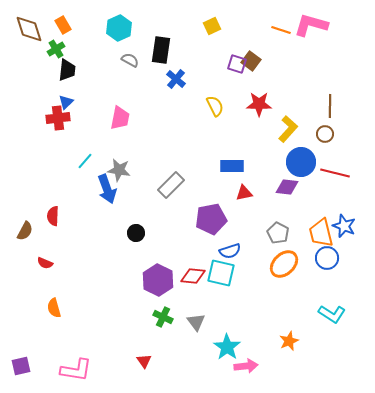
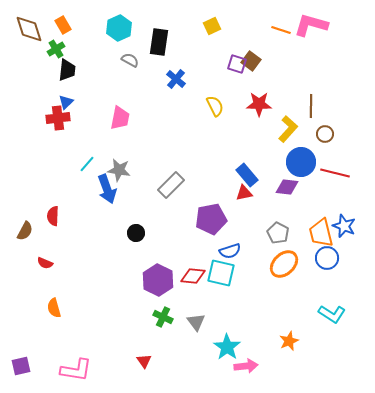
black rectangle at (161, 50): moved 2 px left, 8 px up
brown line at (330, 106): moved 19 px left
cyan line at (85, 161): moved 2 px right, 3 px down
blue rectangle at (232, 166): moved 15 px right, 9 px down; rotated 50 degrees clockwise
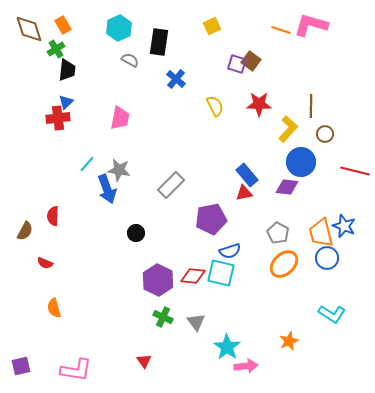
red line at (335, 173): moved 20 px right, 2 px up
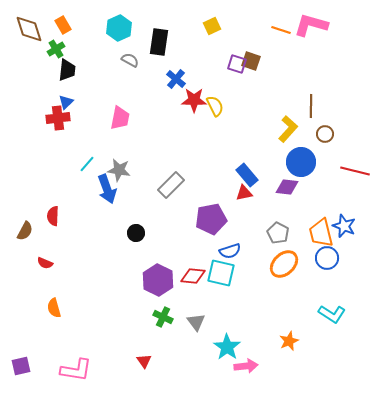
brown square at (251, 61): rotated 18 degrees counterclockwise
red star at (259, 104): moved 65 px left, 4 px up
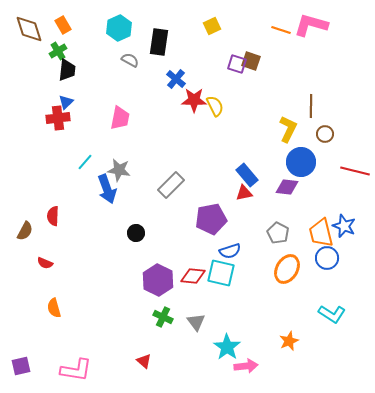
green cross at (56, 49): moved 2 px right, 2 px down
yellow L-shape at (288, 129): rotated 16 degrees counterclockwise
cyan line at (87, 164): moved 2 px left, 2 px up
orange ellipse at (284, 264): moved 3 px right, 5 px down; rotated 16 degrees counterclockwise
red triangle at (144, 361): rotated 14 degrees counterclockwise
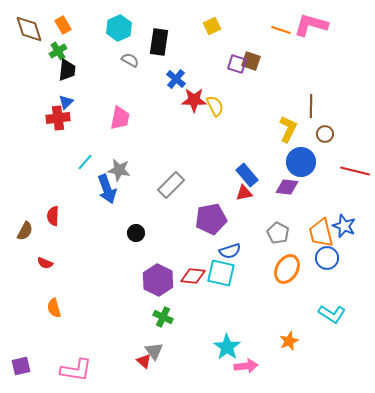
gray triangle at (196, 322): moved 42 px left, 29 px down
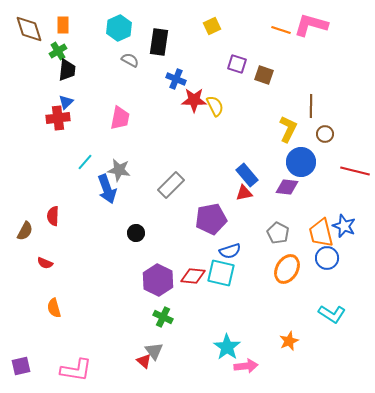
orange rectangle at (63, 25): rotated 30 degrees clockwise
brown square at (251, 61): moved 13 px right, 14 px down
blue cross at (176, 79): rotated 18 degrees counterclockwise
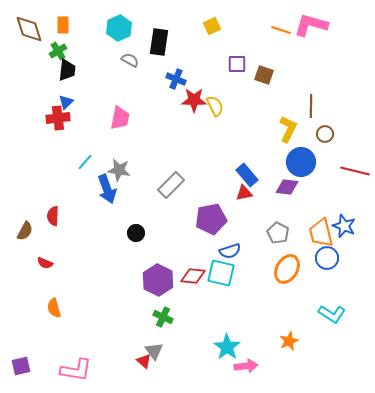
purple square at (237, 64): rotated 18 degrees counterclockwise
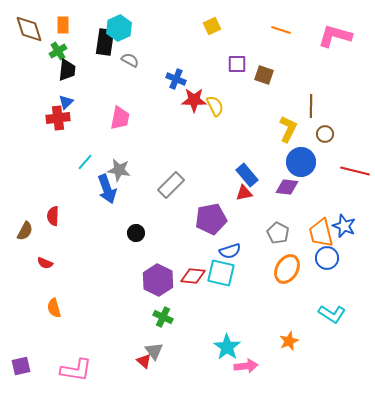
pink L-shape at (311, 25): moved 24 px right, 11 px down
black rectangle at (159, 42): moved 54 px left
